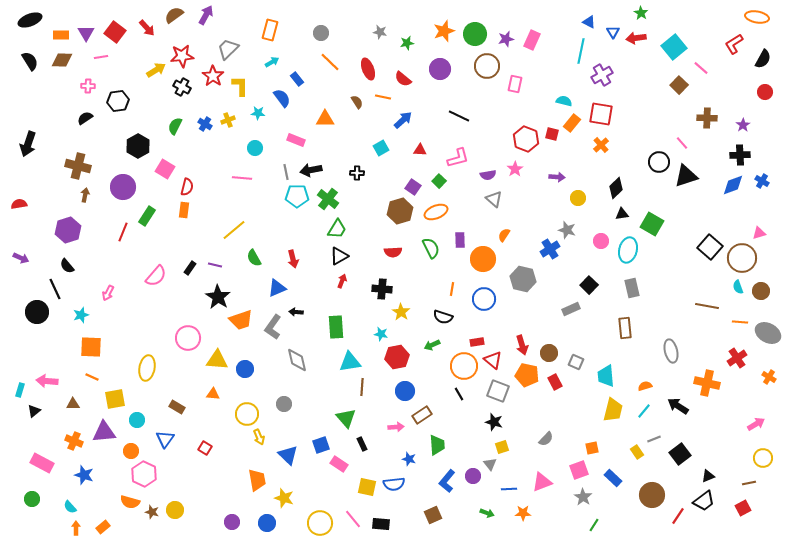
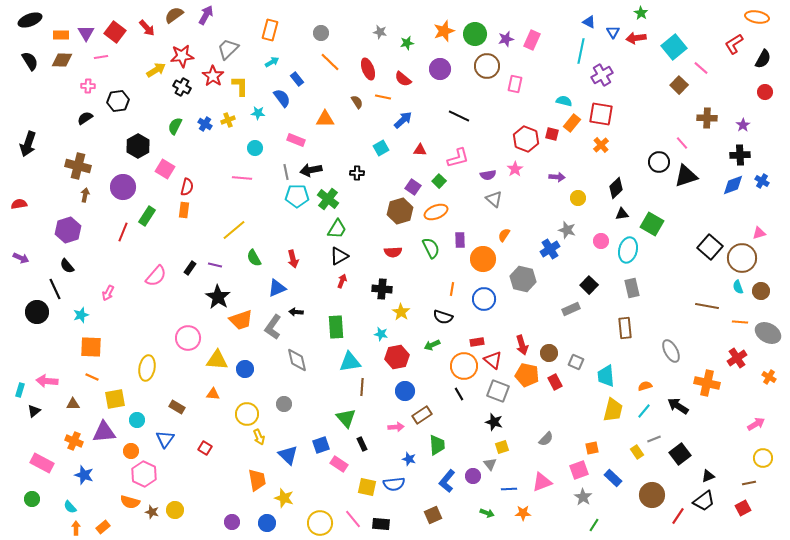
gray ellipse at (671, 351): rotated 15 degrees counterclockwise
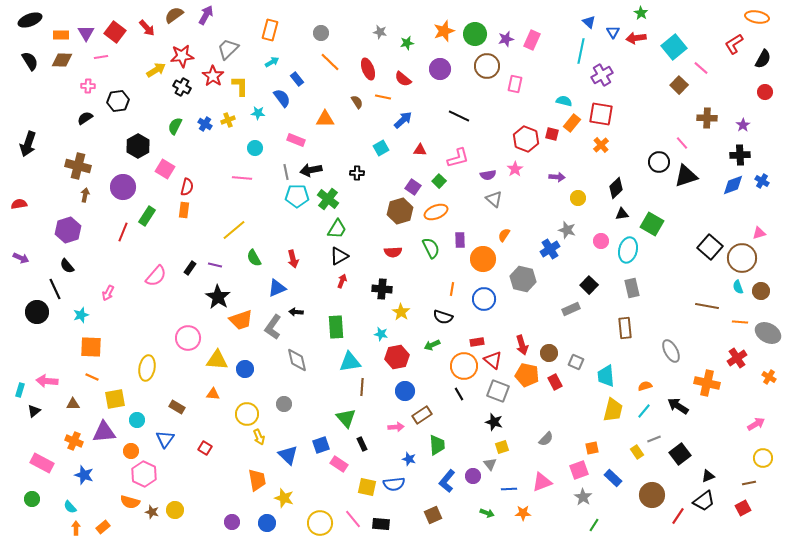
blue triangle at (589, 22): rotated 16 degrees clockwise
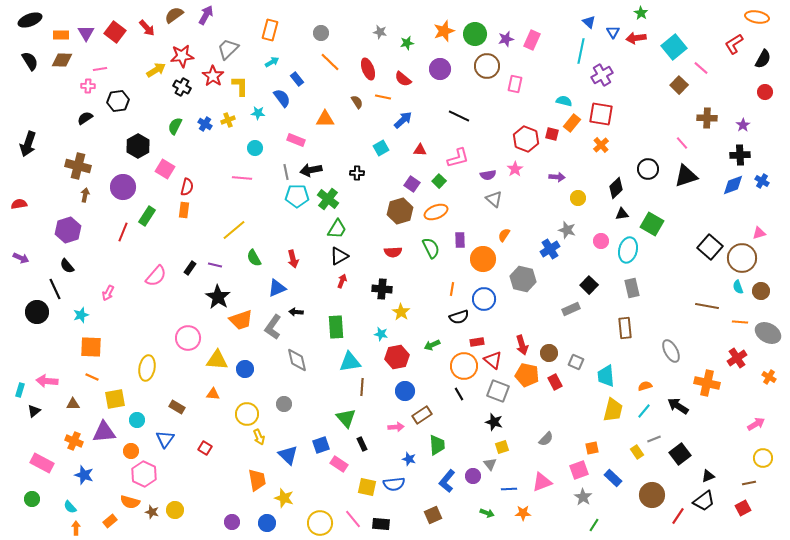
pink line at (101, 57): moved 1 px left, 12 px down
black circle at (659, 162): moved 11 px left, 7 px down
purple square at (413, 187): moved 1 px left, 3 px up
black semicircle at (443, 317): moved 16 px right; rotated 36 degrees counterclockwise
orange rectangle at (103, 527): moved 7 px right, 6 px up
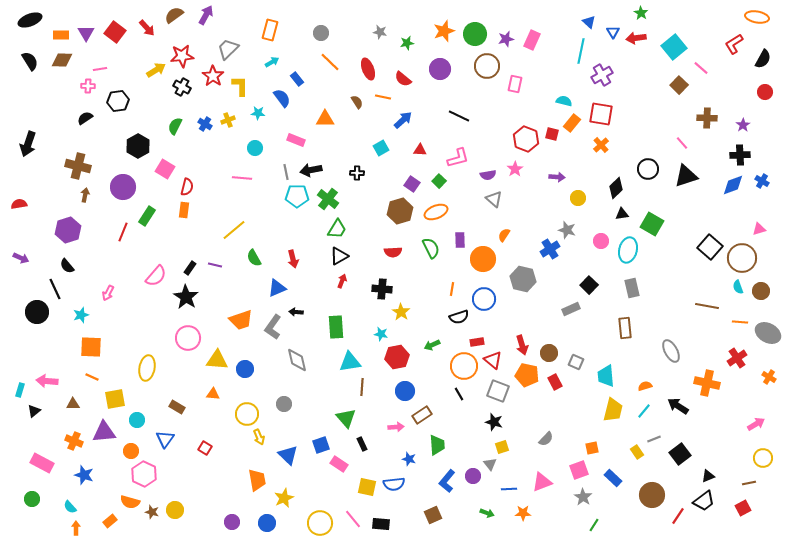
pink triangle at (759, 233): moved 4 px up
black star at (218, 297): moved 32 px left
yellow star at (284, 498): rotated 30 degrees clockwise
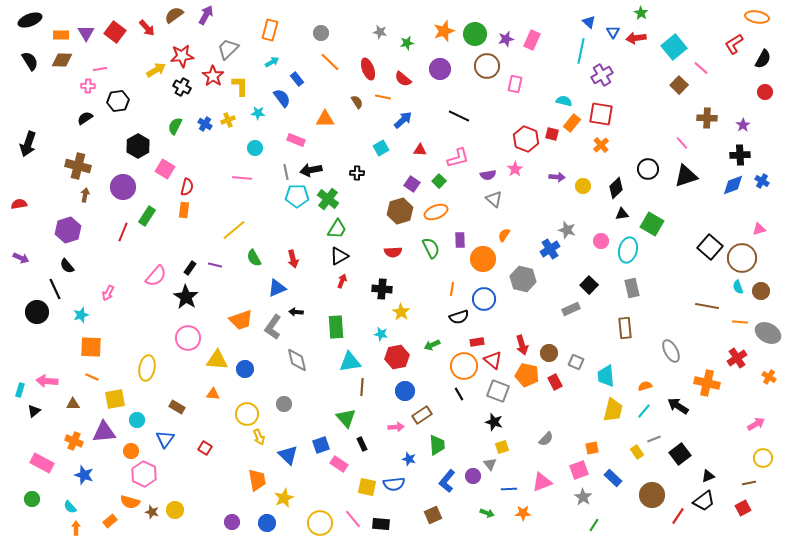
yellow circle at (578, 198): moved 5 px right, 12 px up
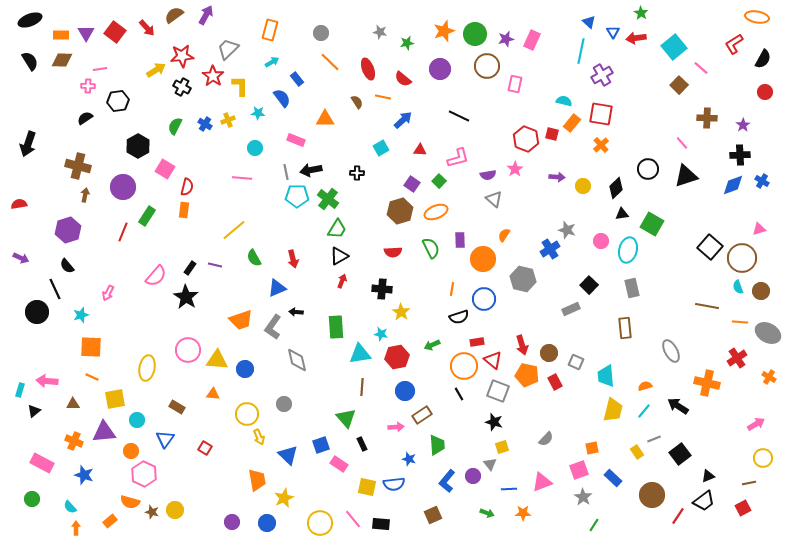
pink circle at (188, 338): moved 12 px down
cyan triangle at (350, 362): moved 10 px right, 8 px up
